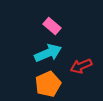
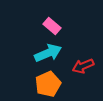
red arrow: moved 2 px right
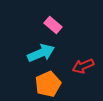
pink rectangle: moved 1 px right, 1 px up
cyan arrow: moved 7 px left
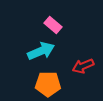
cyan arrow: moved 2 px up
orange pentagon: rotated 25 degrees clockwise
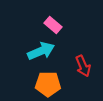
red arrow: rotated 90 degrees counterclockwise
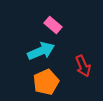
orange pentagon: moved 2 px left, 2 px up; rotated 25 degrees counterclockwise
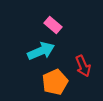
orange pentagon: moved 9 px right
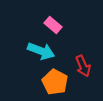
cyan arrow: rotated 44 degrees clockwise
orange pentagon: rotated 20 degrees counterclockwise
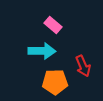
cyan arrow: moved 1 px right; rotated 20 degrees counterclockwise
orange pentagon: rotated 30 degrees counterclockwise
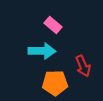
orange pentagon: moved 1 px down
